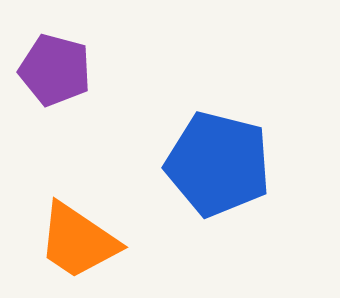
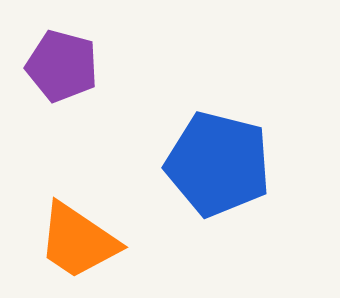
purple pentagon: moved 7 px right, 4 px up
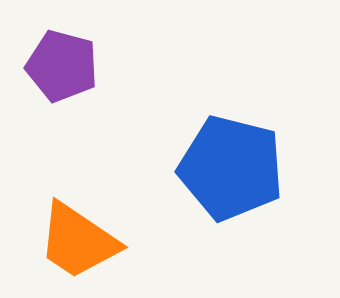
blue pentagon: moved 13 px right, 4 px down
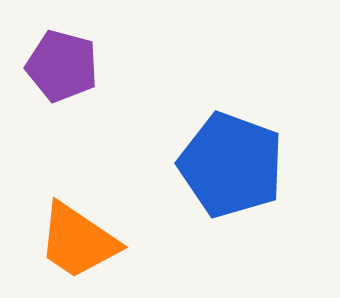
blue pentagon: moved 3 px up; rotated 6 degrees clockwise
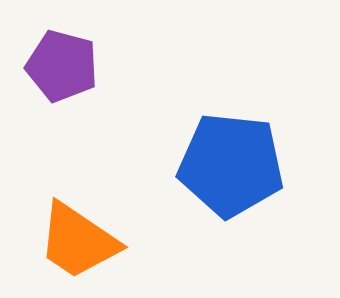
blue pentagon: rotated 14 degrees counterclockwise
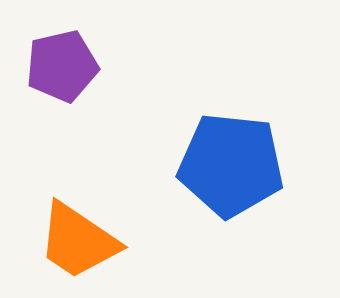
purple pentagon: rotated 28 degrees counterclockwise
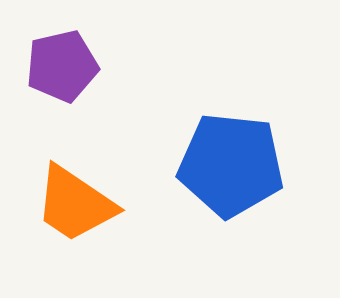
orange trapezoid: moved 3 px left, 37 px up
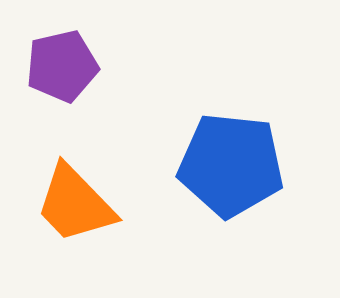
orange trapezoid: rotated 12 degrees clockwise
